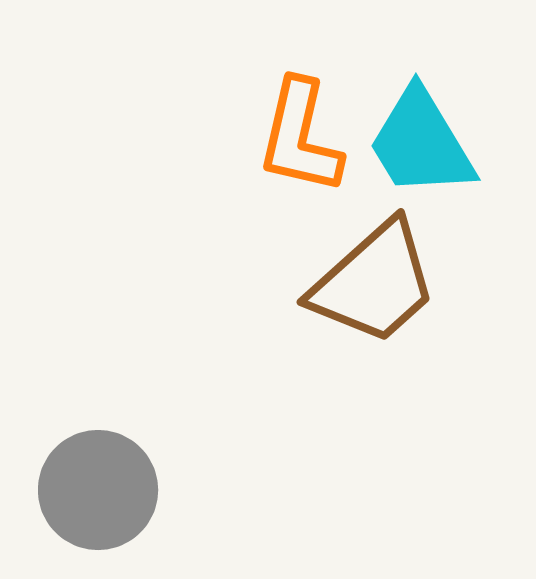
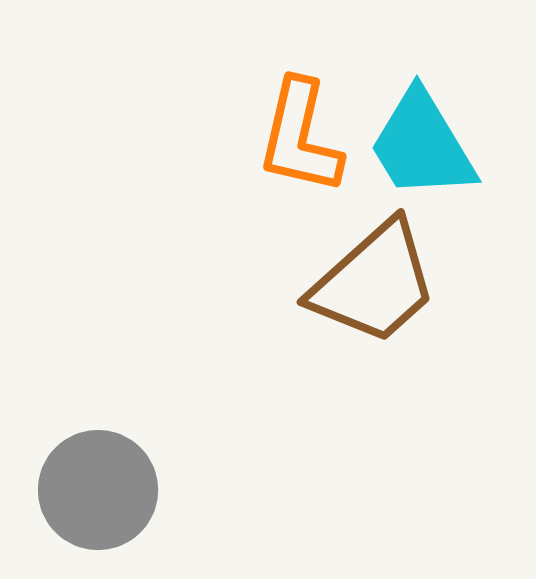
cyan trapezoid: moved 1 px right, 2 px down
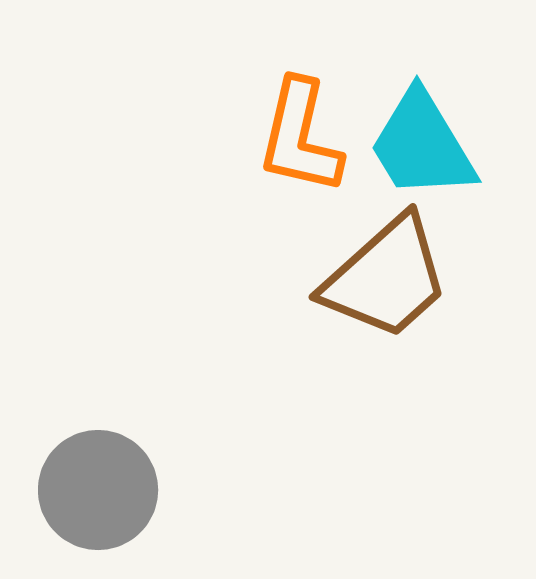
brown trapezoid: moved 12 px right, 5 px up
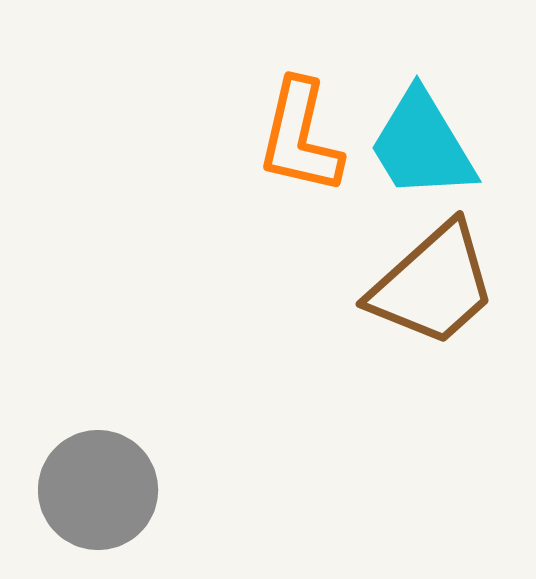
brown trapezoid: moved 47 px right, 7 px down
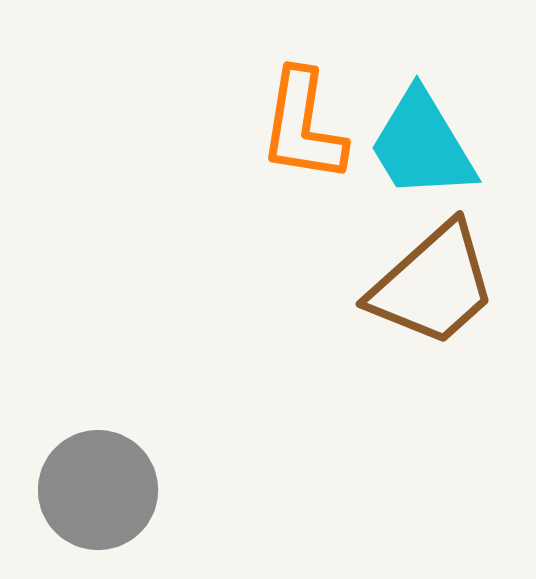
orange L-shape: moved 3 px right, 11 px up; rotated 4 degrees counterclockwise
